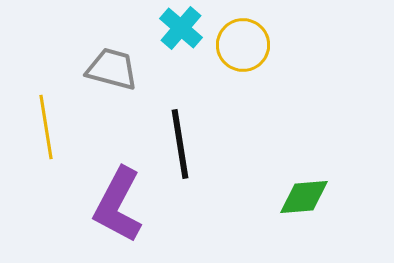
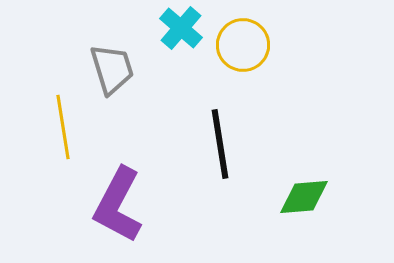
gray trapezoid: rotated 58 degrees clockwise
yellow line: moved 17 px right
black line: moved 40 px right
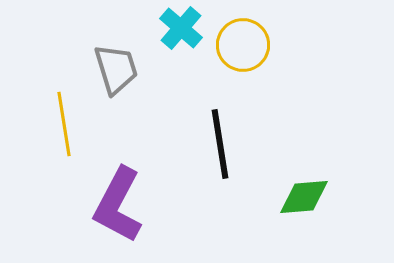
gray trapezoid: moved 4 px right
yellow line: moved 1 px right, 3 px up
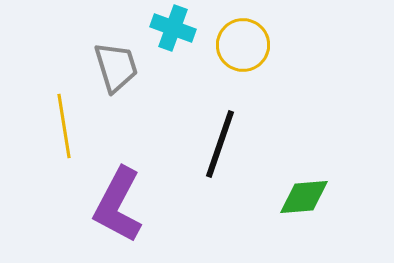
cyan cross: moved 8 px left; rotated 21 degrees counterclockwise
gray trapezoid: moved 2 px up
yellow line: moved 2 px down
black line: rotated 28 degrees clockwise
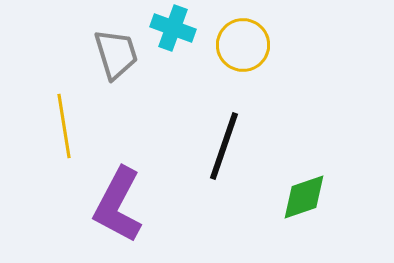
gray trapezoid: moved 13 px up
black line: moved 4 px right, 2 px down
green diamond: rotated 14 degrees counterclockwise
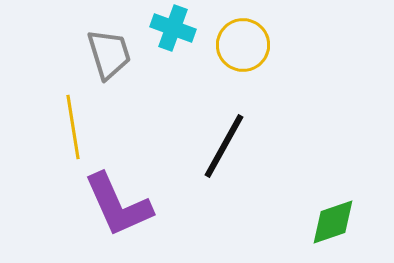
gray trapezoid: moved 7 px left
yellow line: moved 9 px right, 1 px down
black line: rotated 10 degrees clockwise
green diamond: moved 29 px right, 25 px down
purple L-shape: rotated 52 degrees counterclockwise
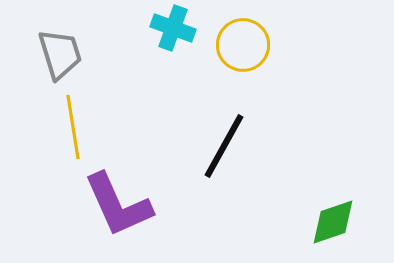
gray trapezoid: moved 49 px left
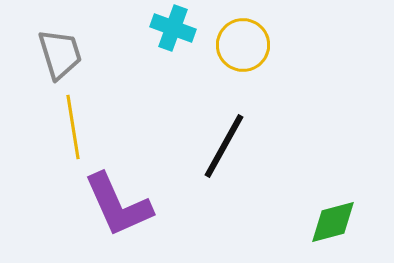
green diamond: rotated 4 degrees clockwise
